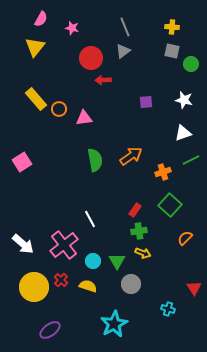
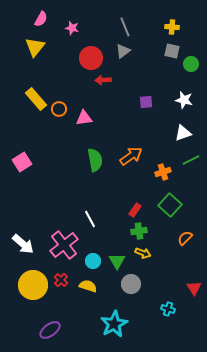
yellow circle: moved 1 px left, 2 px up
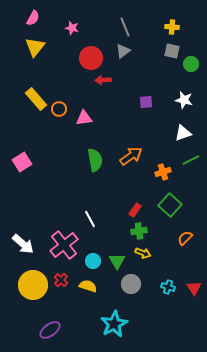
pink semicircle: moved 8 px left, 1 px up
cyan cross: moved 22 px up
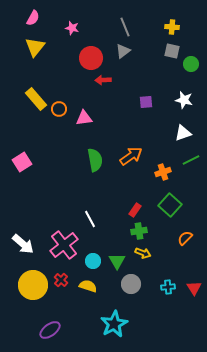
cyan cross: rotated 24 degrees counterclockwise
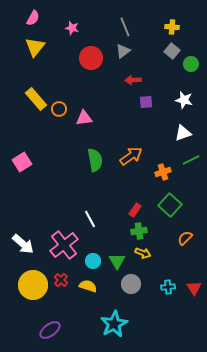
gray square: rotated 28 degrees clockwise
red arrow: moved 30 px right
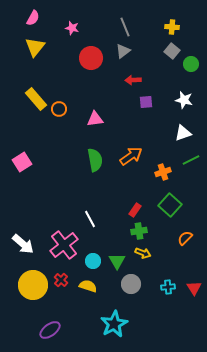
pink triangle: moved 11 px right, 1 px down
